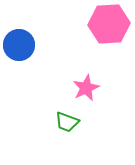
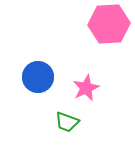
blue circle: moved 19 px right, 32 px down
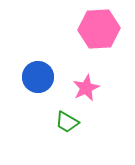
pink hexagon: moved 10 px left, 5 px down
green trapezoid: rotated 10 degrees clockwise
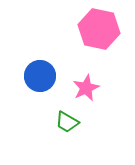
pink hexagon: rotated 15 degrees clockwise
blue circle: moved 2 px right, 1 px up
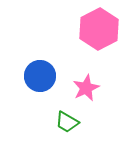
pink hexagon: rotated 21 degrees clockwise
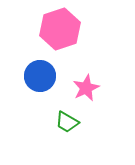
pink hexagon: moved 39 px left; rotated 9 degrees clockwise
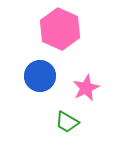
pink hexagon: rotated 18 degrees counterclockwise
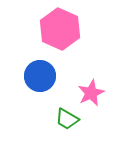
pink star: moved 5 px right, 5 px down
green trapezoid: moved 3 px up
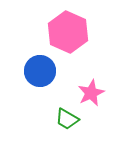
pink hexagon: moved 8 px right, 3 px down
blue circle: moved 5 px up
